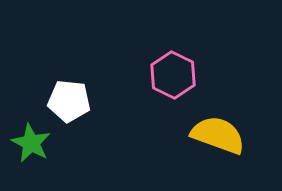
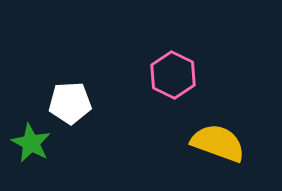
white pentagon: moved 1 px right, 2 px down; rotated 9 degrees counterclockwise
yellow semicircle: moved 8 px down
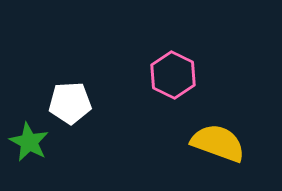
green star: moved 2 px left, 1 px up
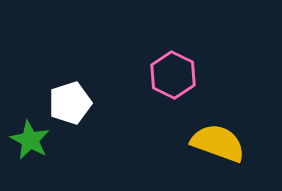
white pentagon: rotated 15 degrees counterclockwise
green star: moved 1 px right, 2 px up
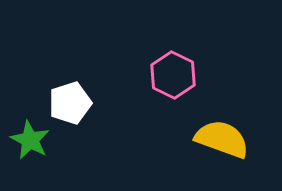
yellow semicircle: moved 4 px right, 4 px up
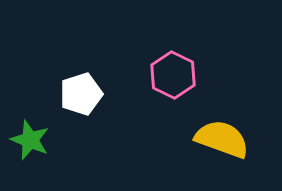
white pentagon: moved 11 px right, 9 px up
green star: rotated 6 degrees counterclockwise
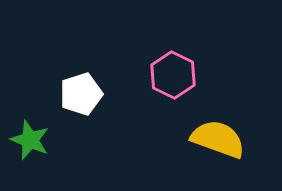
yellow semicircle: moved 4 px left
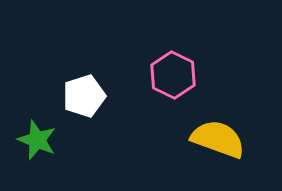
white pentagon: moved 3 px right, 2 px down
green star: moved 7 px right
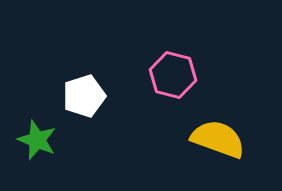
pink hexagon: rotated 12 degrees counterclockwise
